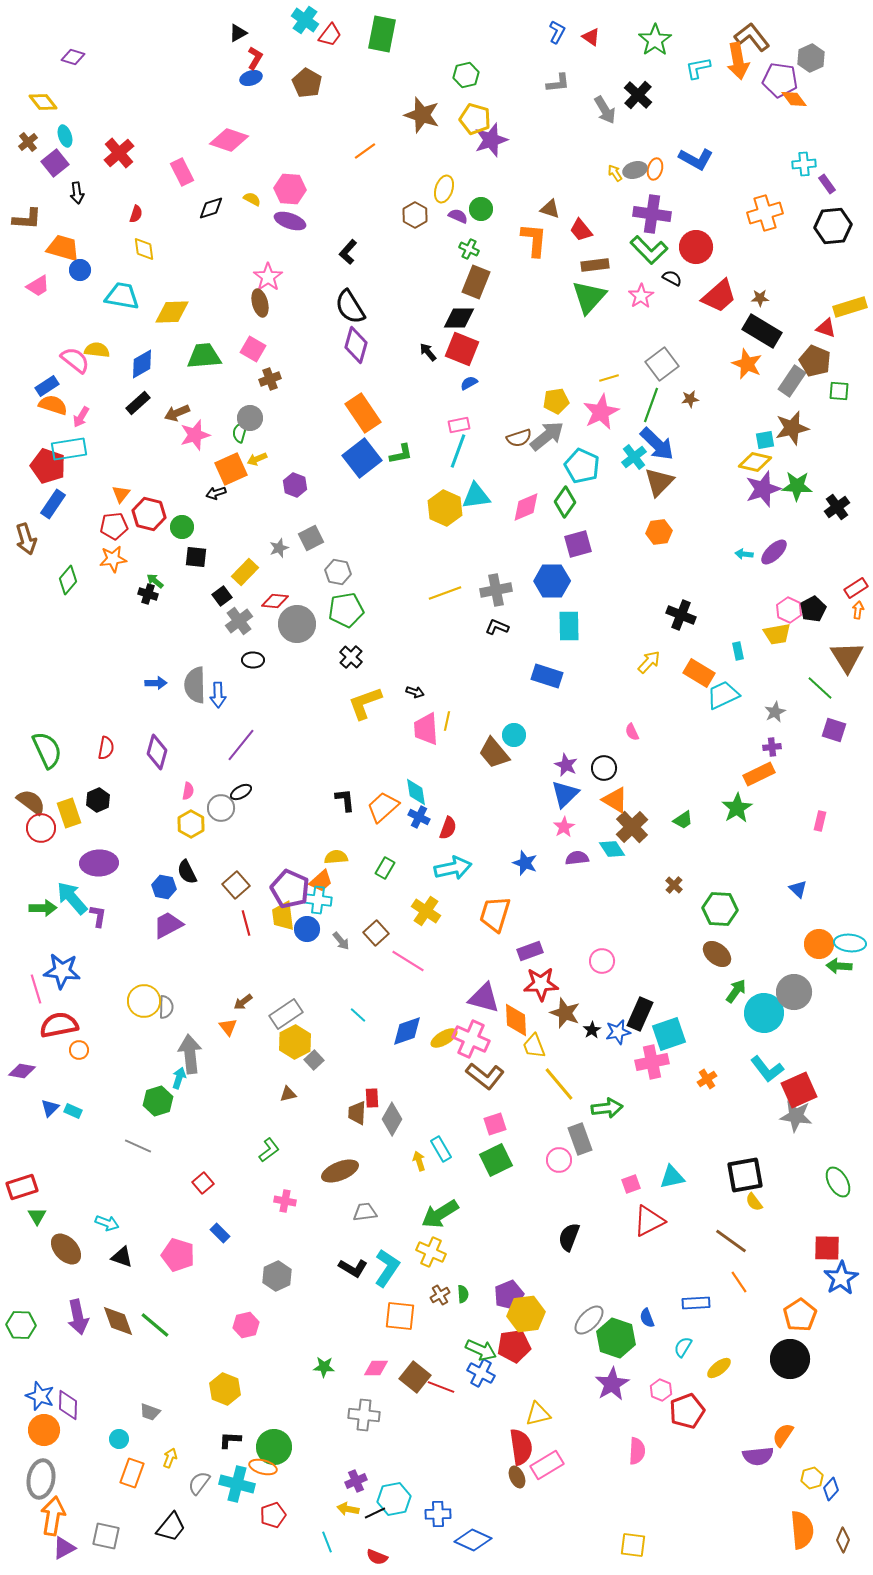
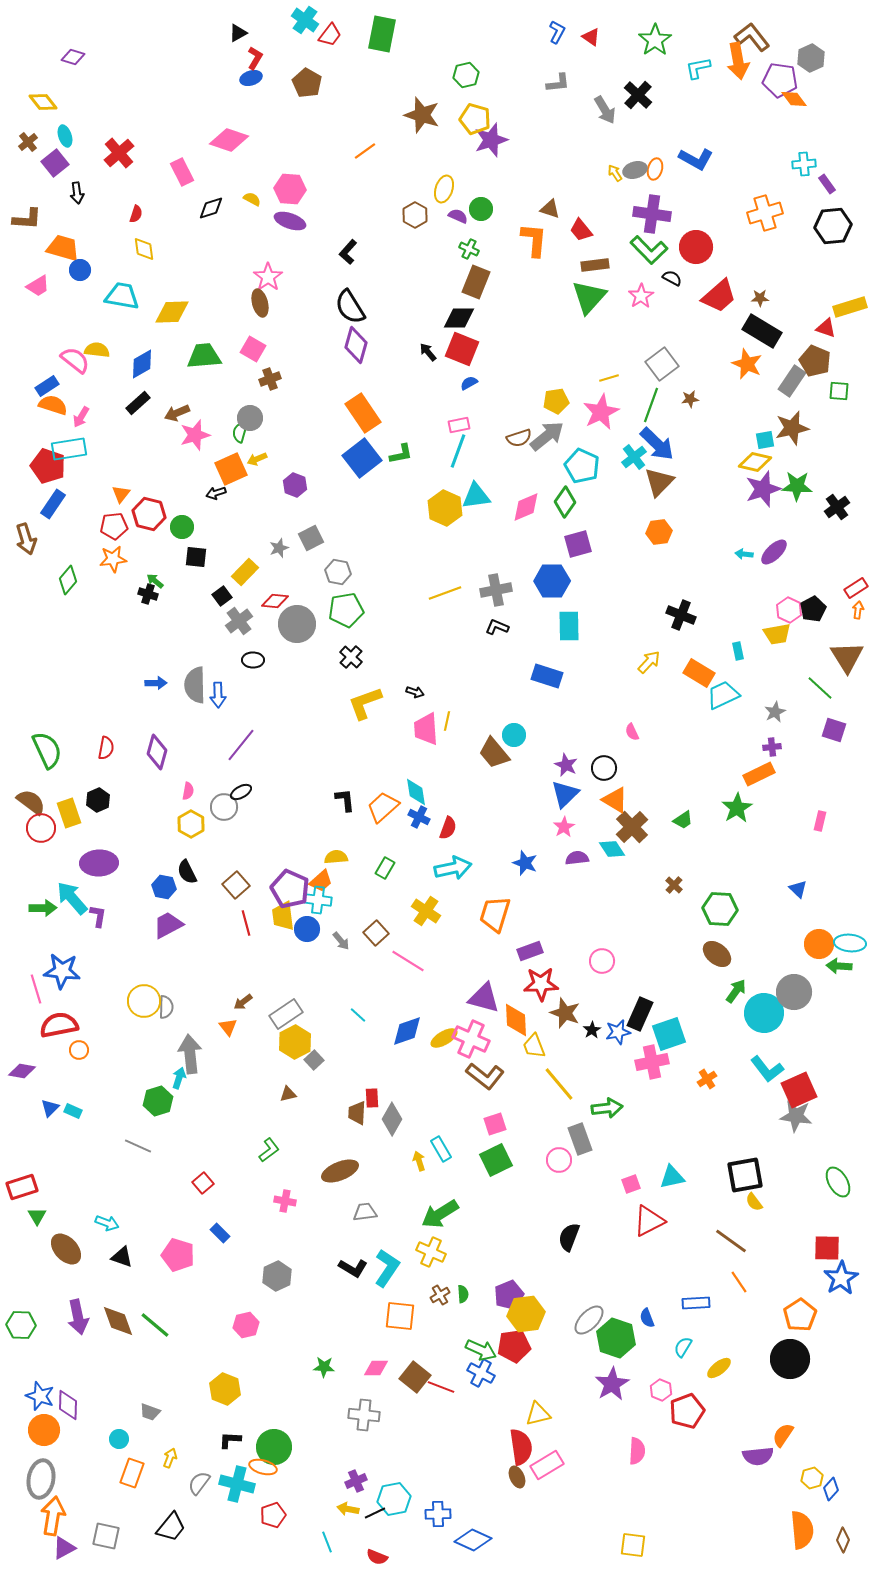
gray circle at (221, 808): moved 3 px right, 1 px up
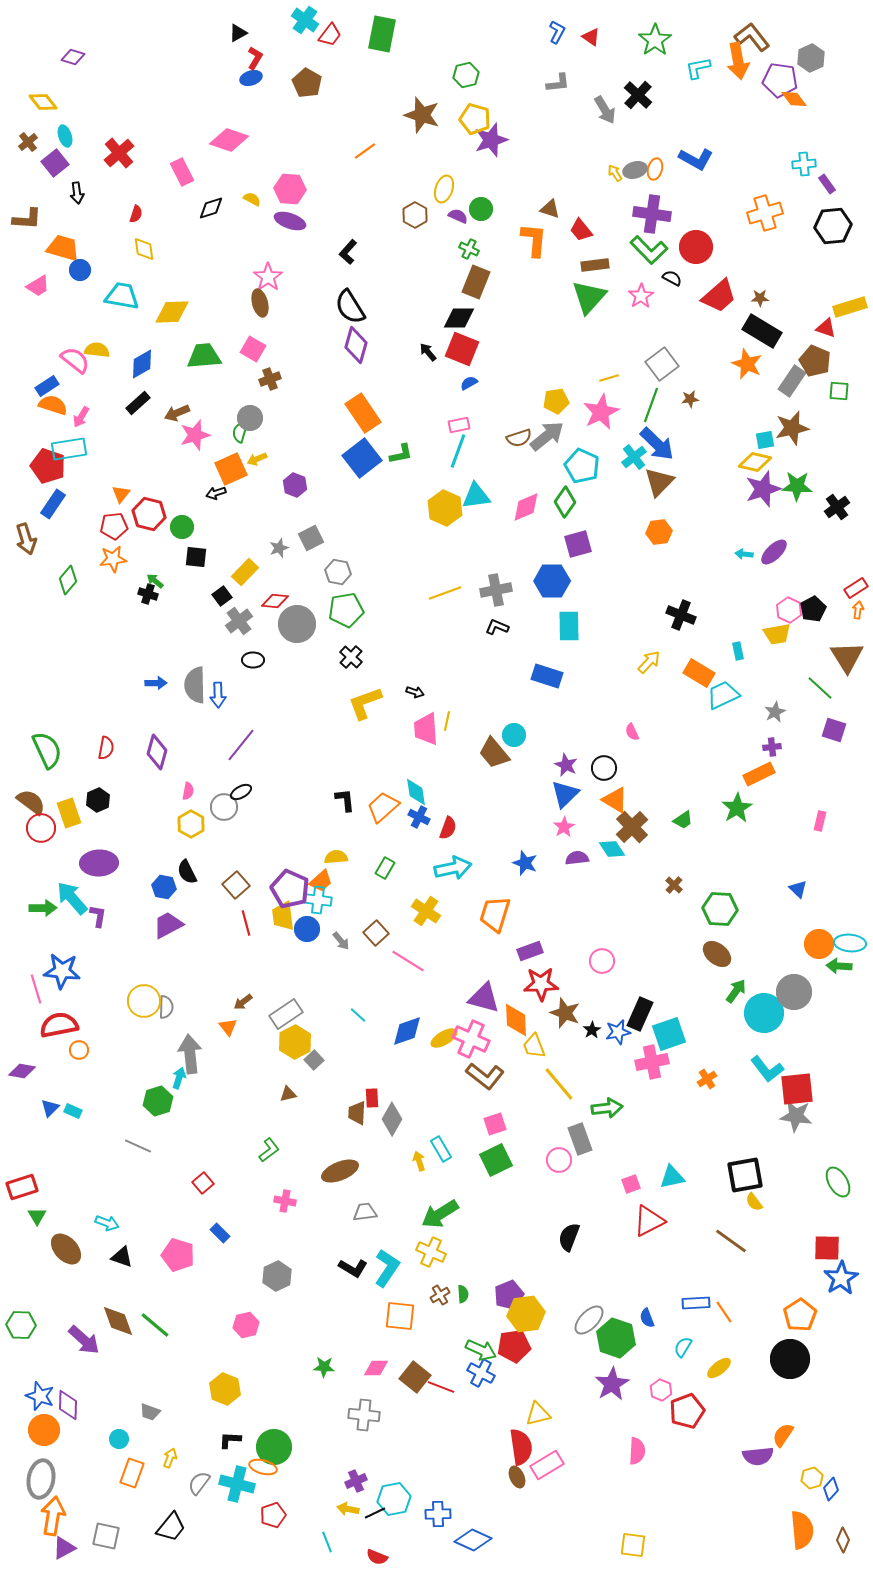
red square at (799, 1090): moved 2 px left, 1 px up; rotated 18 degrees clockwise
orange line at (739, 1282): moved 15 px left, 30 px down
purple arrow at (78, 1317): moved 6 px right, 23 px down; rotated 36 degrees counterclockwise
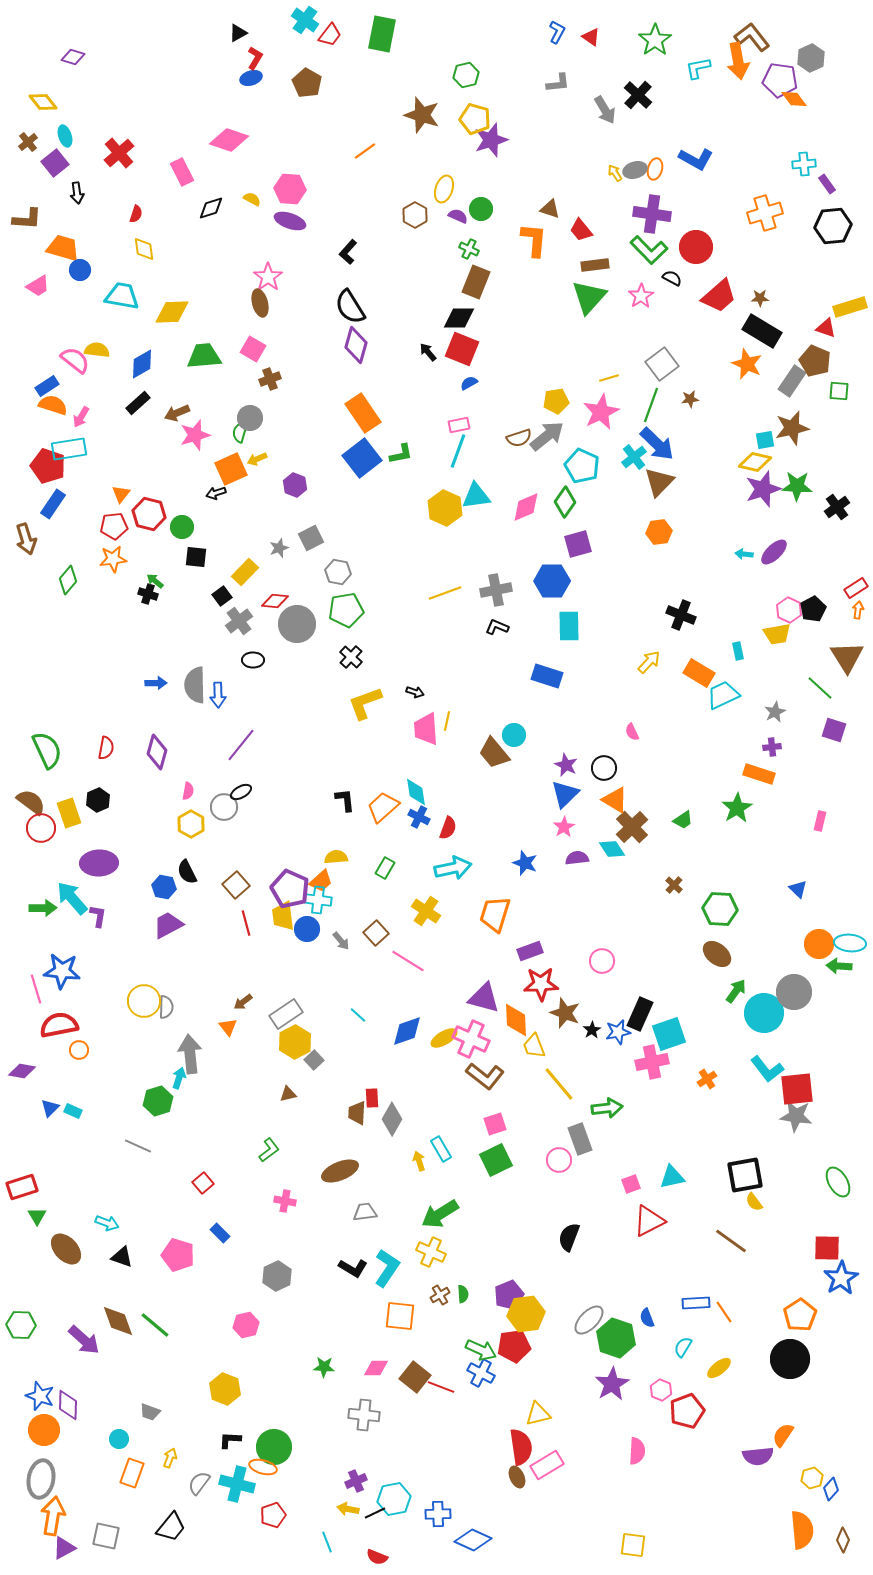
orange rectangle at (759, 774): rotated 44 degrees clockwise
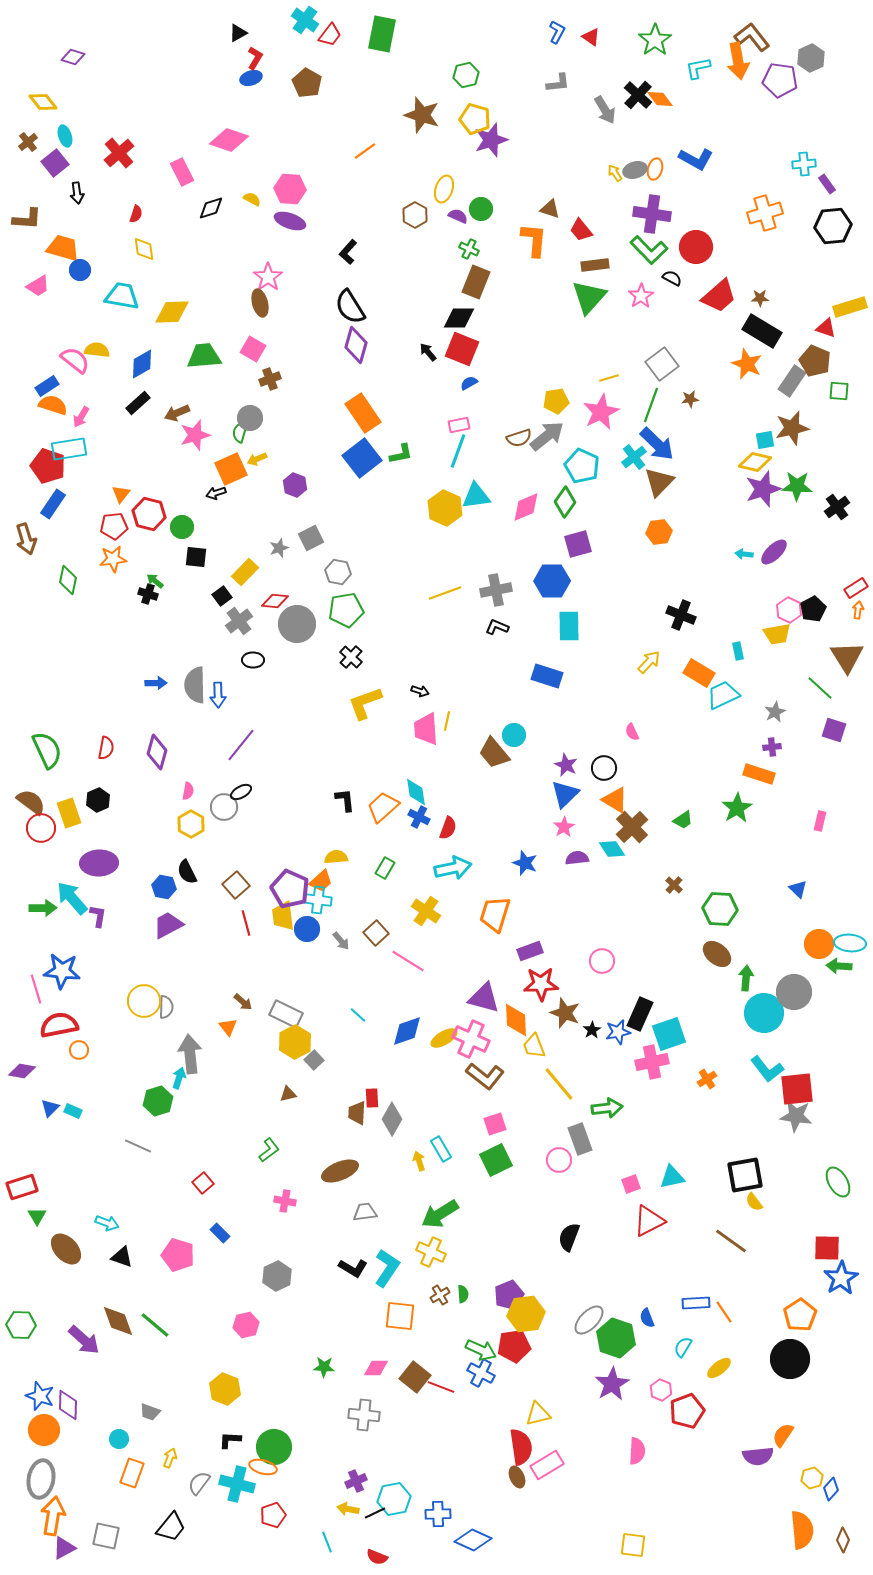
orange diamond at (794, 99): moved 134 px left
green diamond at (68, 580): rotated 28 degrees counterclockwise
black arrow at (415, 692): moved 5 px right, 1 px up
green arrow at (736, 991): moved 10 px right, 13 px up; rotated 30 degrees counterclockwise
brown arrow at (243, 1002): rotated 102 degrees counterclockwise
gray rectangle at (286, 1014): rotated 60 degrees clockwise
